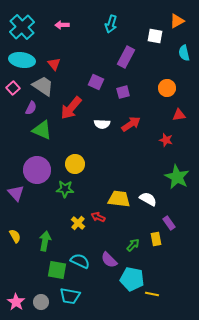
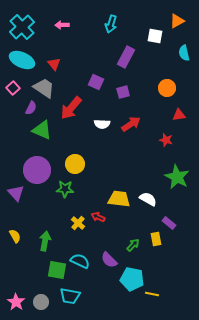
cyan ellipse at (22, 60): rotated 15 degrees clockwise
gray trapezoid at (43, 86): moved 1 px right, 2 px down
purple rectangle at (169, 223): rotated 16 degrees counterclockwise
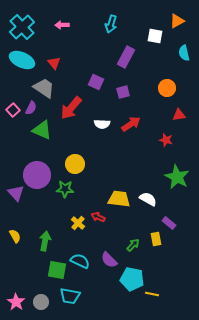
red triangle at (54, 64): moved 1 px up
pink square at (13, 88): moved 22 px down
purple circle at (37, 170): moved 5 px down
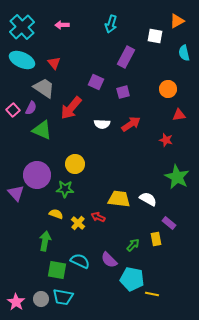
orange circle at (167, 88): moved 1 px right, 1 px down
yellow semicircle at (15, 236): moved 41 px right, 22 px up; rotated 40 degrees counterclockwise
cyan trapezoid at (70, 296): moved 7 px left, 1 px down
gray circle at (41, 302): moved 3 px up
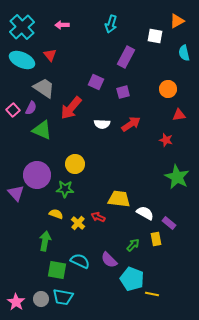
red triangle at (54, 63): moved 4 px left, 8 px up
white semicircle at (148, 199): moved 3 px left, 14 px down
cyan pentagon at (132, 279): rotated 10 degrees clockwise
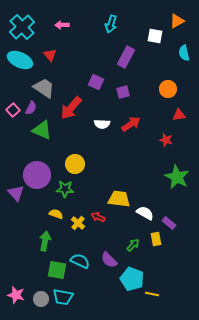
cyan ellipse at (22, 60): moved 2 px left
pink star at (16, 302): moved 7 px up; rotated 18 degrees counterclockwise
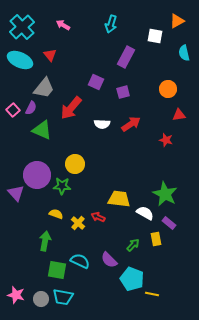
pink arrow at (62, 25): moved 1 px right; rotated 32 degrees clockwise
gray trapezoid at (44, 88): rotated 95 degrees clockwise
green star at (177, 177): moved 12 px left, 17 px down
green star at (65, 189): moved 3 px left, 3 px up
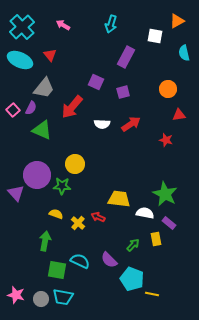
red arrow at (71, 108): moved 1 px right, 1 px up
white semicircle at (145, 213): rotated 18 degrees counterclockwise
